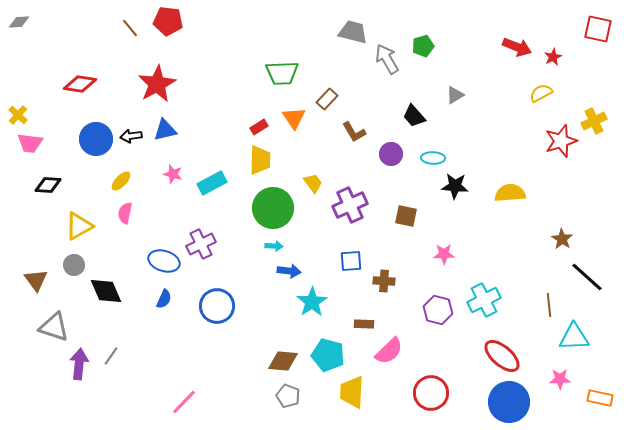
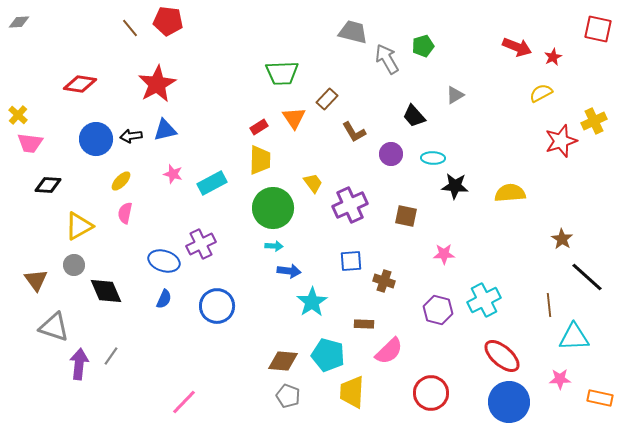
brown cross at (384, 281): rotated 15 degrees clockwise
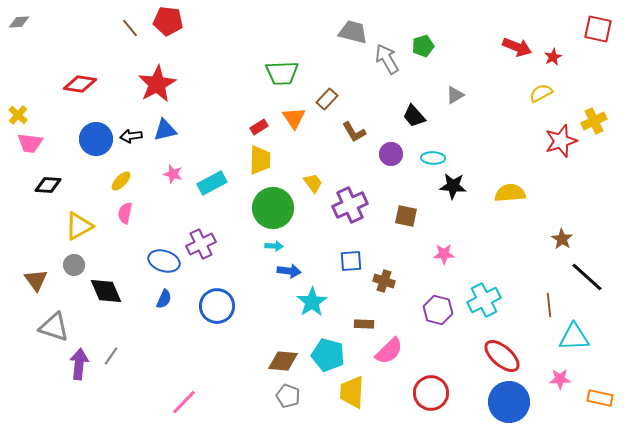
black star at (455, 186): moved 2 px left
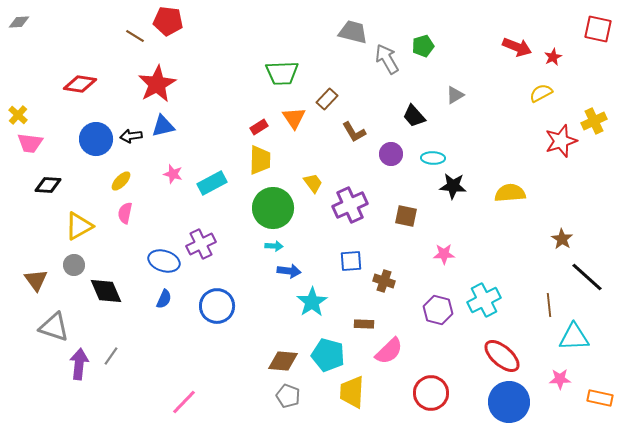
brown line at (130, 28): moved 5 px right, 8 px down; rotated 18 degrees counterclockwise
blue triangle at (165, 130): moved 2 px left, 4 px up
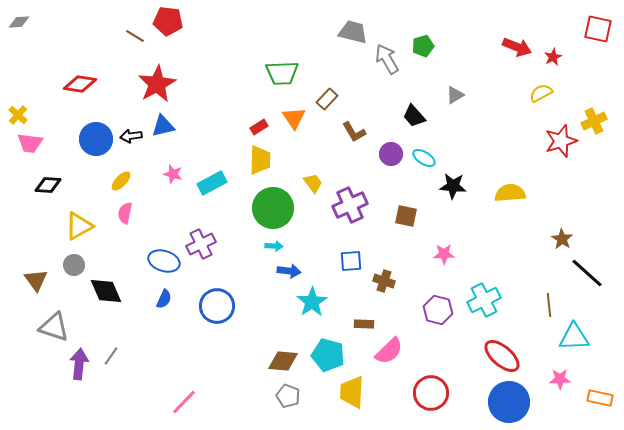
cyan ellipse at (433, 158): moved 9 px left; rotated 30 degrees clockwise
black line at (587, 277): moved 4 px up
